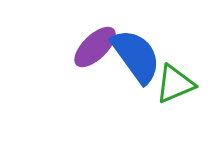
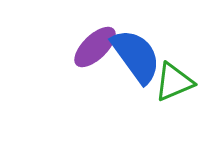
green triangle: moved 1 px left, 2 px up
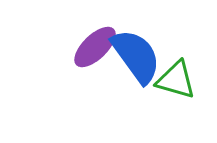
green triangle: moved 2 px right, 2 px up; rotated 39 degrees clockwise
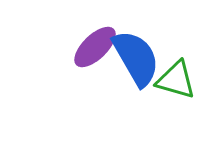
blue semicircle: moved 2 px down; rotated 6 degrees clockwise
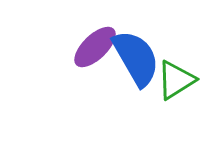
green triangle: rotated 48 degrees counterclockwise
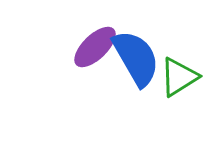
green triangle: moved 3 px right, 3 px up
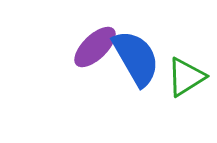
green triangle: moved 7 px right
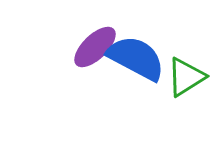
blue semicircle: rotated 32 degrees counterclockwise
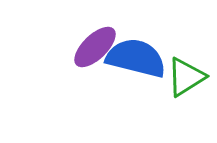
blue semicircle: rotated 14 degrees counterclockwise
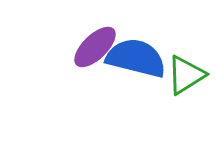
green triangle: moved 2 px up
